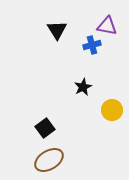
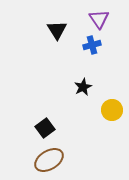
purple triangle: moved 8 px left, 7 px up; rotated 45 degrees clockwise
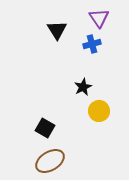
purple triangle: moved 1 px up
blue cross: moved 1 px up
yellow circle: moved 13 px left, 1 px down
black square: rotated 24 degrees counterclockwise
brown ellipse: moved 1 px right, 1 px down
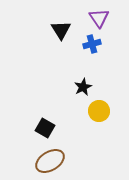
black triangle: moved 4 px right
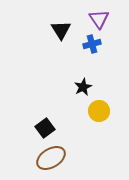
purple triangle: moved 1 px down
black square: rotated 24 degrees clockwise
brown ellipse: moved 1 px right, 3 px up
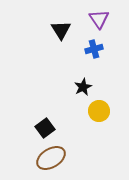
blue cross: moved 2 px right, 5 px down
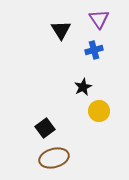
blue cross: moved 1 px down
brown ellipse: moved 3 px right; rotated 16 degrees clockwise
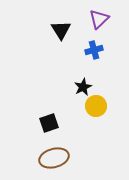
purple triangle: rotated 20 degrees clockwise
yellow circle: moved 3 px left, 5 px up
black square: moved 4 px right, 5 px up; rotated 18 degrees clockwise
